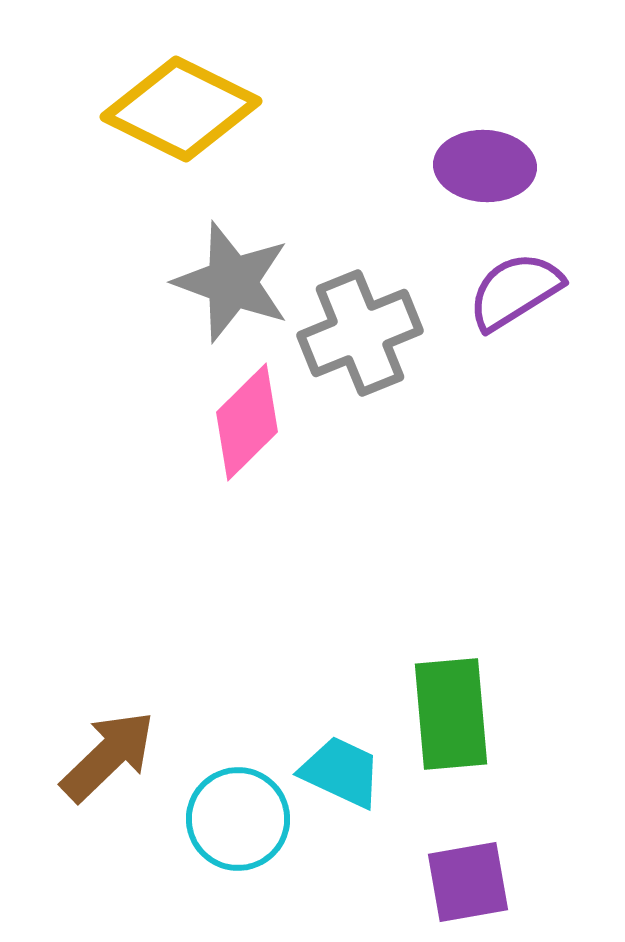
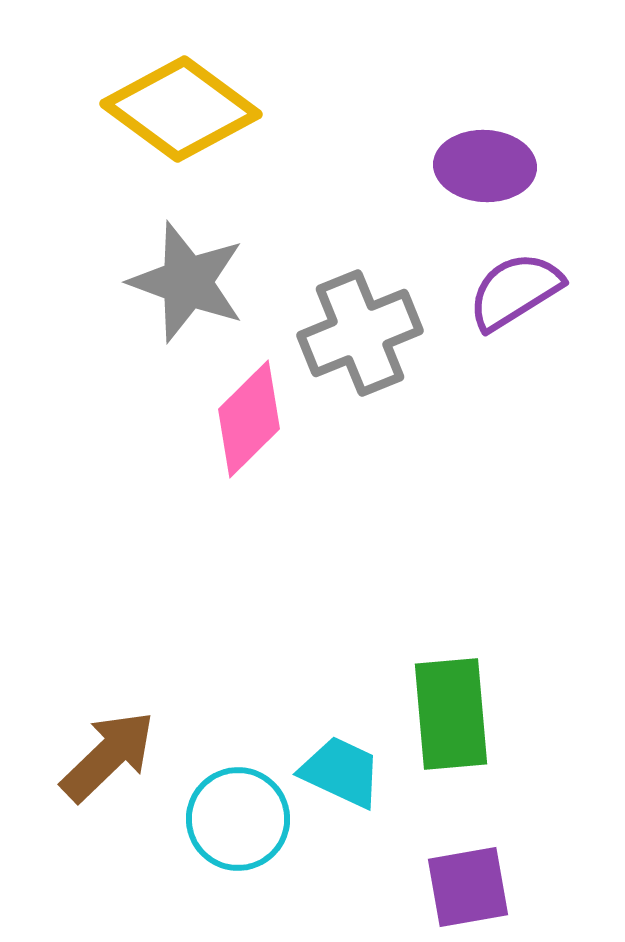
yellow diamond: rotated 10 degrees clockwise
gray star: moved 45 px left
pink diamond: moved 2 px right, 3 px up
purple square: moved 5 px down
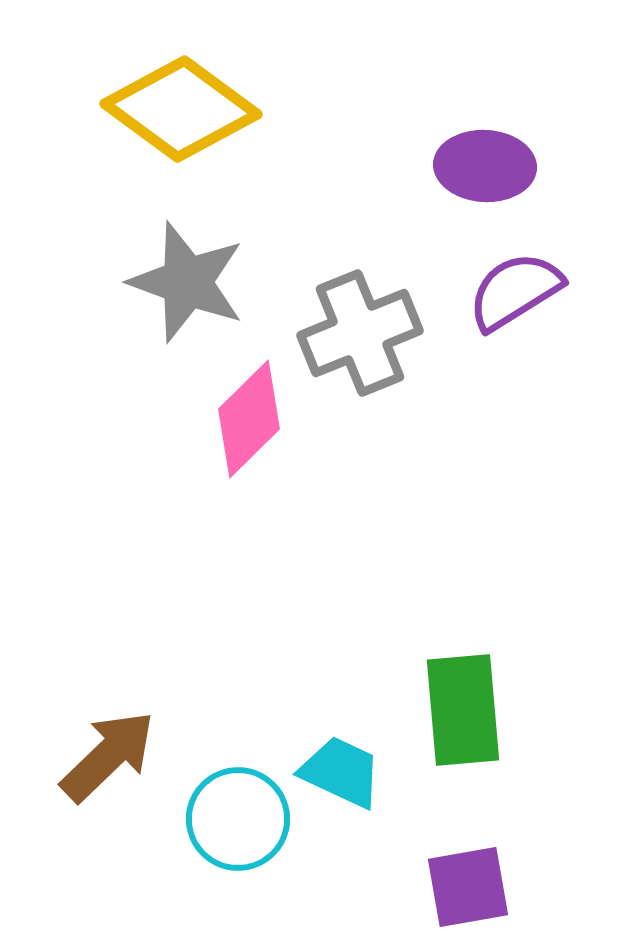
green rectangle: moved 12 px right, 4 px up
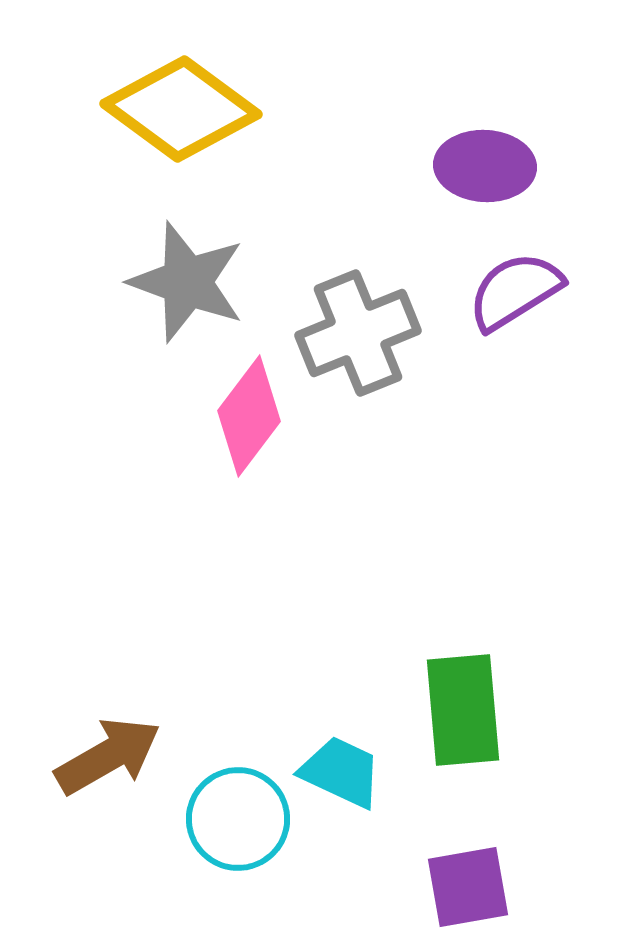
gray cross: moved 2 px left
pink diamond: moved 3 px up; rotated 8 degrees counterclockwise
brown arrow: rotated 14 degrees clockwise
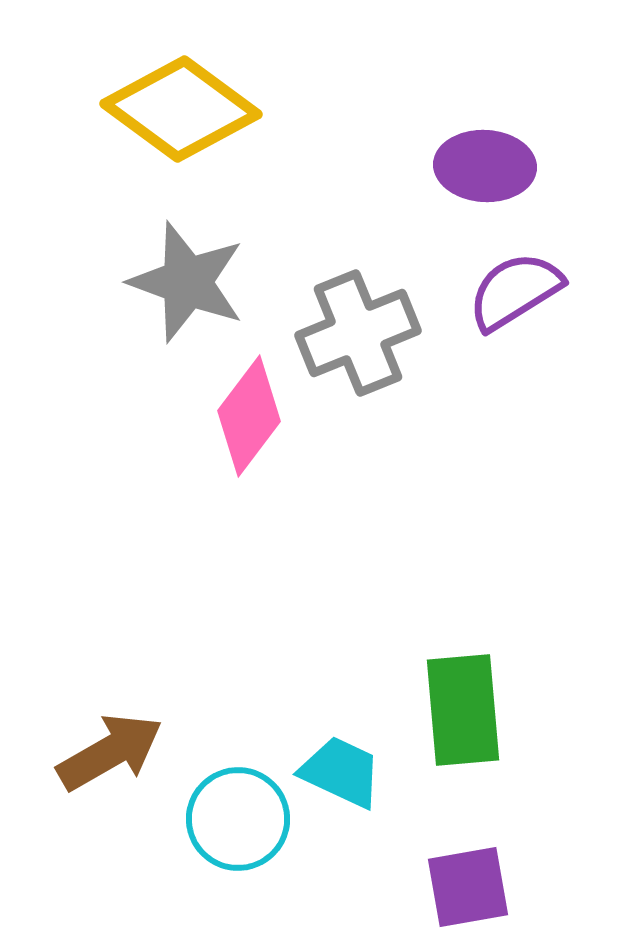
brown arrow: moved 2 px right, 4 px up
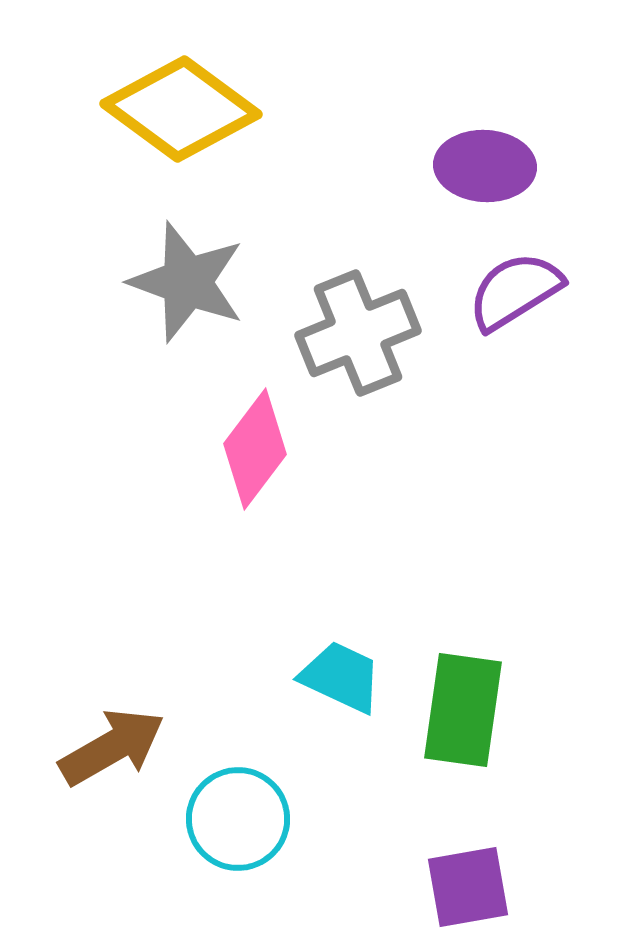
pink diamond: moved 6 px right, 33 px down
green rectangle: rotated 13 degrees clockwise
brown arrow: moved 2 px right, 5 px up
cyan trapezoid: moved 95 px up
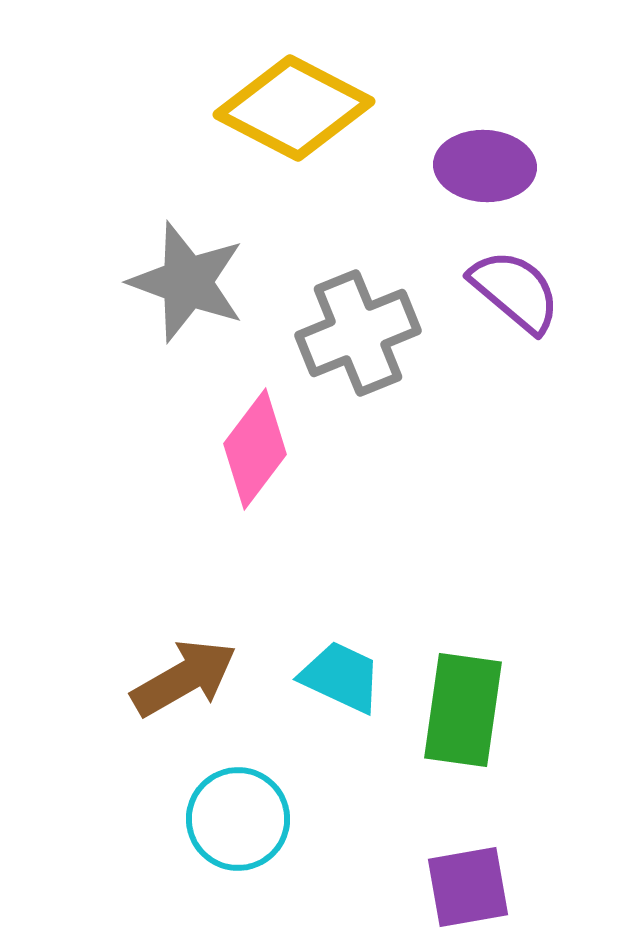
yellow diamond: moved 113 px right, 1 px up; rotated 9 degrees counterclockwise
purple semicircle: rotated 72 degrees clockwise
brown arrow: moved 72 px right, 69 px up
